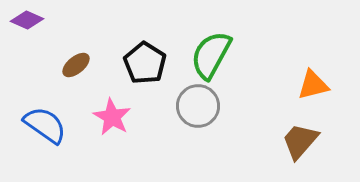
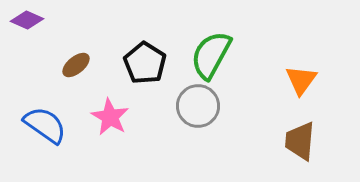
orange triangle: moved 12 px left, 5 px up; rotated 40 degrees counterclockwise
pink star: moved 2 px left
brown trapezoid: rotated 36 degrees counterclockwise
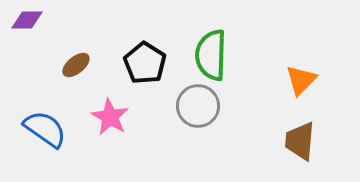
purple diamond: rotated 24 degrees counterclockwise
green semicircle: rotated 27 degrees counterclockwise
orange triangle: rotated 8 degrees clockwise
blue semicircle: moved 4 px down
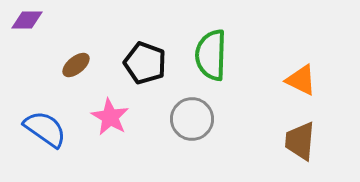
black pentagon: rotated 12 degrees counterclockwise
orange triangle: rotated 48 degrees counterclockwise
gray circle: moved 6 px left, 13 px down
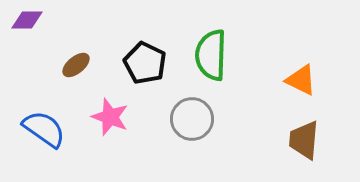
black pentagon: rotated 6 degrees clockwise
pink star: rotated 9 degrees counterclockwise
blue semicircle: moved 1 px left
brown trapezoid: moved 4 px right, 1 px up
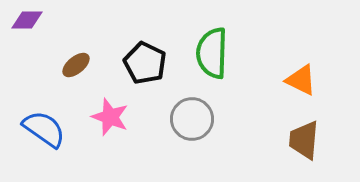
green semicircle: moved 1 px right, 2 px up
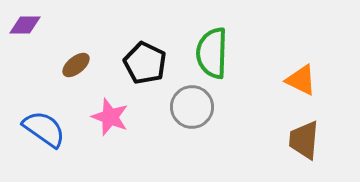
purple diamond: moved 2 px left, 5 px down
gray circle: moved 12 px up
